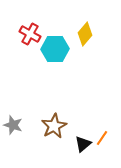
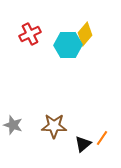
red cross: rotated 35 degrees clockwise
cyan hexagon: moved 13 px right, 4 px up
brown star: rotated 30 degrees clockwise
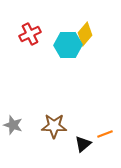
orange line: moved 3 px right, 4 px up; rotated 35 degrees clockwise
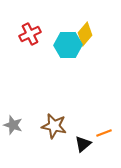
brown star: rotated 10 degrees clockwise
orange line: moved 1 px left, 1 px up
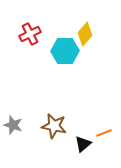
cyan hexagon: moved 3 px left, 6 px down
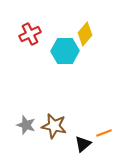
gray star: moved 13 px right
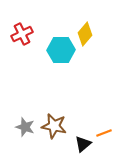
red cross: moved 8 px left
cyan hexagon: moved 4 px left, 1 px up
gray star: moved 1 px left, 2 px down
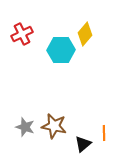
orange line: rotated 70 degrees counterclockwise
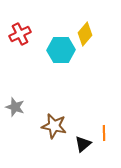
red cross: moved 2 px left
gray star: moved 10 px left, 20 px up
